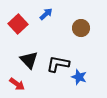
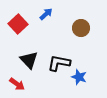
black L-shape: moved 1 px right, 1 px up
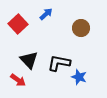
red arrow: moved 1 px right, 4 px up
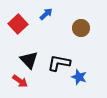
red arrow: moved 2 px right, 1 px down
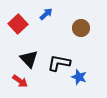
black triangle: moved 1 px up
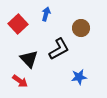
blue arrow: rotated 32 degrees counterclockwise
black L-shape: moved 14 px up; rotated 140 degrees clockwise
blue star: rotated 28 degrees counterclockwise
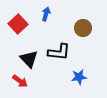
brown circle: moved 2 px right
black L-shape: moved 3 px down; rotated 35 degrees clockwise
